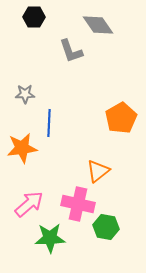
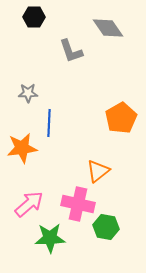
gray diamond: moved 10 px right, 3 px down
gray star: moved 3 px right, 1 px up
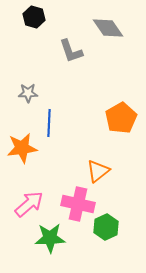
black hexagon: rotated 15 degrees clockwise
green hexagon: rotated 25 degrees clockwise
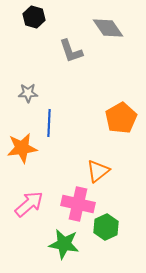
green star: moved 14 px right, 6 px down; rotated 12 degrees clockwise
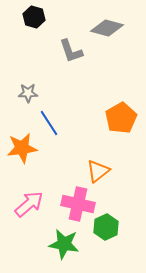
gray diamond: moved 1 px left; rotated 40 degrees counterclockwise
blue line: rotated 36 degrees counterclockwise
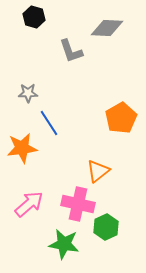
gray diamond: rotated 12 degrees counterclockwise
